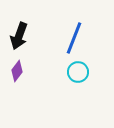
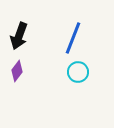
blue line: moved 1 px left
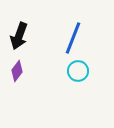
cyan circle: moved 1 px up
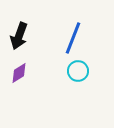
purple diamond: moved 2 px right, 2 px down; rotated 20 degrees clockwise
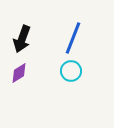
black arrow: moved 3 px right, 3 px down
cyan circle: moved 7 px left
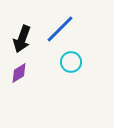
blue line: moved 13 px left, 9 px up; rotated 24 degrees clockwise
cyan circle: moved 9 px up
